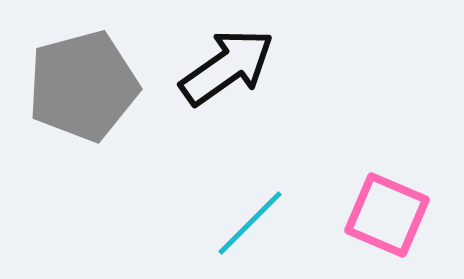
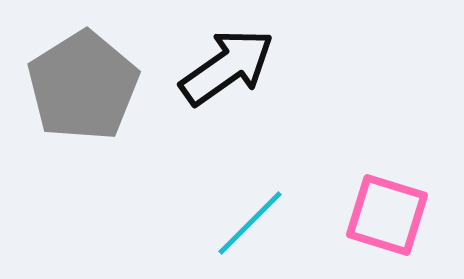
gray pentagon: rotated 17 degrees counterclockwise
pink square: rotated 6 degrees counterclockwise
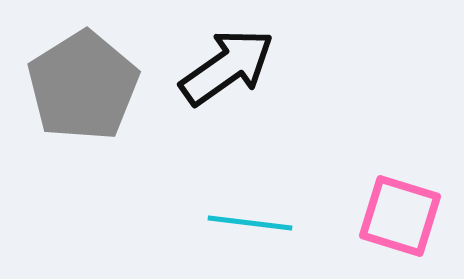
pink square: moved 13 px right, 1 px down
cyan line: rotated 52 degrees clockwise
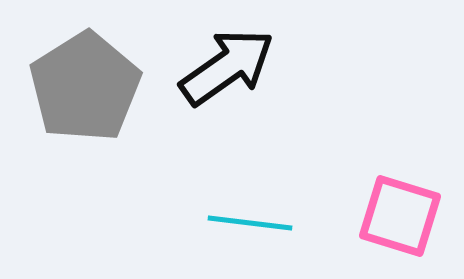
gray pentagon: moved 2 px right, 1 px down
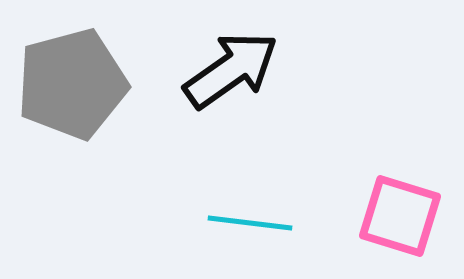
black arrow: moved 4 px right, 3 px down
gray pentagon: moved 13 px left, 3 px up; rotated 17 degrees clockwise
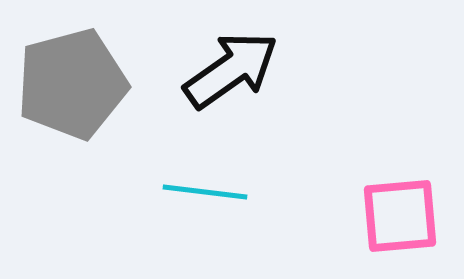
pink square: rotated 22 degrees counterclockwise
cyan line: moved 45 px left, 31 px up
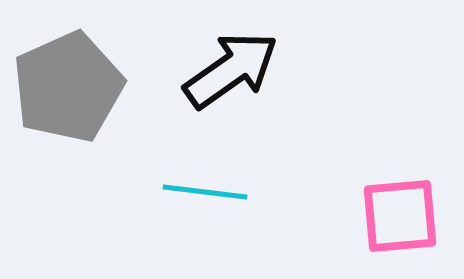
gray pentagon: moved 4 px left, 3 px down; rotated 9 degrees counterclockwise
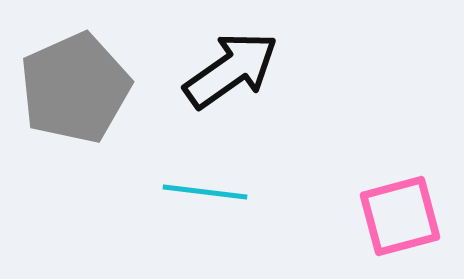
gray pentagon: moved 7 px right, 1 px down
pink square: rotated 10 degrees counterclockwise
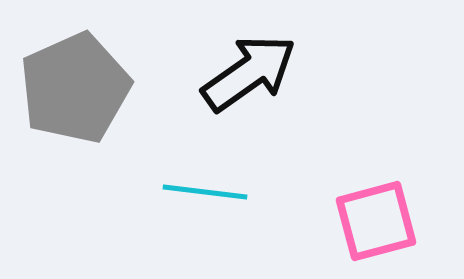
black arrow: moved 18 px right, 3 px down
pink square: moved 24 px left, 5 px down
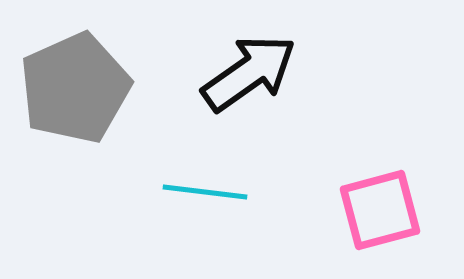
pink square: moved 4 px right, 11 px up
